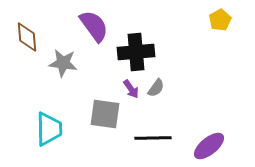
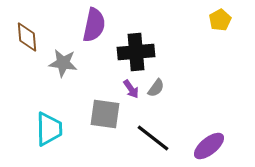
purple semicircle: moved 1 px up; rotated 48 degrees clockwise
black line: rotated 39 degrees clockwise
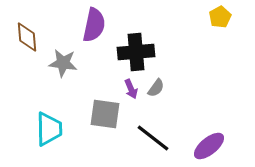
yellow pentagon: moved 3 px up
purple arrow: rotated 12 degrees clockwise
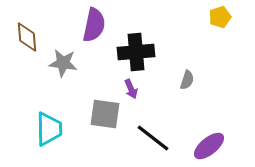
yellow pentagon: rotated 10 degrees clockwise
gray semicircle: moved 31 px right, 8 px up; rotated 18 degrees counterclockwise
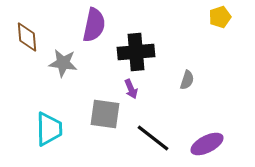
purple ellipse: moved 2 px left, 2 px up; rotated 12 degrees clockwise
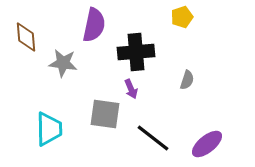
yellow pentagon: moved 38 px left
brown diamond: moved 1 px left
purple ellipse: rotated 12 degrees counterclockwise
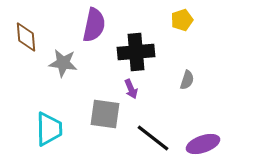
yellow pentagon: moved 3 px down
purple ellipse: moved 4 px left; rotated 20 degrees clockwise
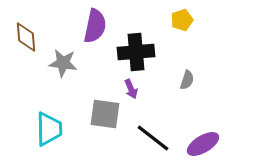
purple semicircle: moved 1 px right, 1 px down
purple ellipse: rotated 12 degrees counterclockwise
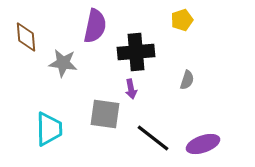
purple arrow: rotated 12 degrees clockwise
purple ellipse: rotated 12 degrees clockwise
